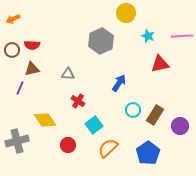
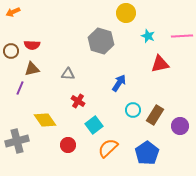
orange arrow: moved 7 px up
gray hexagon: rotated 20 degrees counterclockwise
brown circle: moved 1 px left, 1 px down
blue pentagon: moved 1 px left
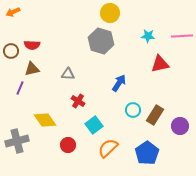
yellow circle: moved 16 px left
cyan star: rotated 16 degrees counterclockwise
